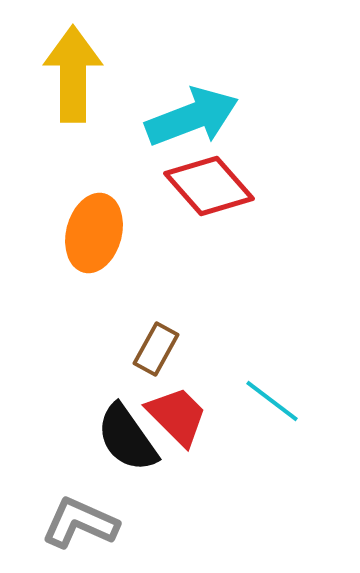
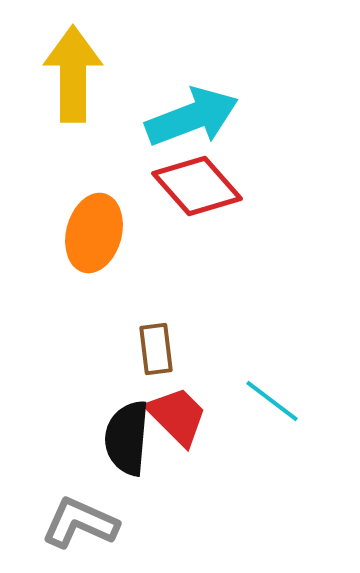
red diamond: moved 12 px left
brown rectangle: rotated 36 degrees counterclockwise
black semicircle: rotated 40 degrees clockwise
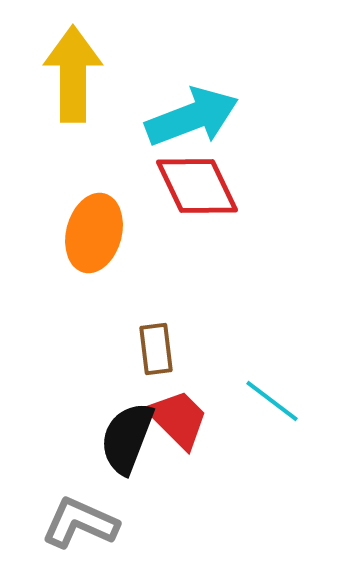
red diamond: rotated 16 degrees clockwise
red trapezoid: moved 1 px right, 3 px down
black semicircle: rotated 16 degrees clockwise
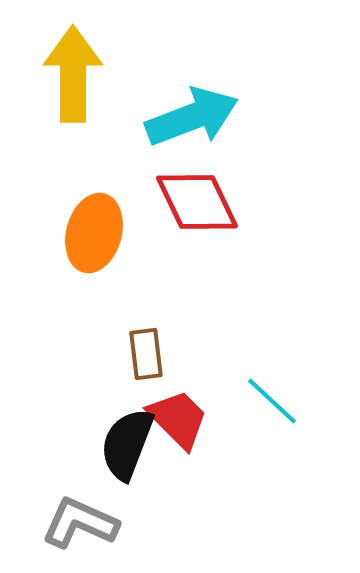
red diamond: moved 16 px down
brown rectangle: moved 10 px left, 5 px down
cyan line: rotated 6 degrees clockwise
black semicircle: moved 6 px down
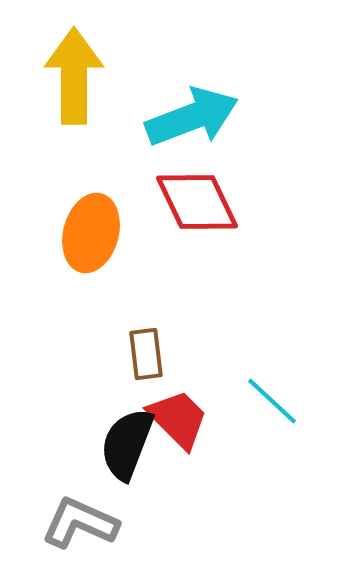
yellow arrow: moved 1 px right, 2 px down
orange ellipse: moved 3 px left
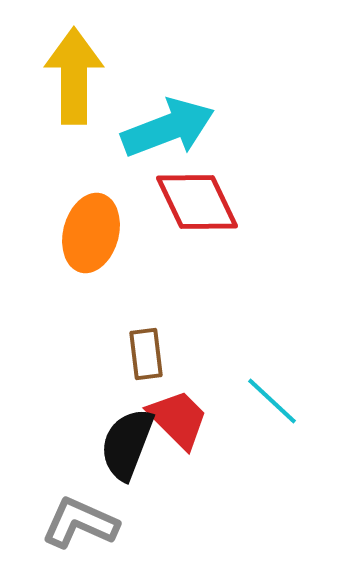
cyan arrow: moved 24 px left, 11 px down
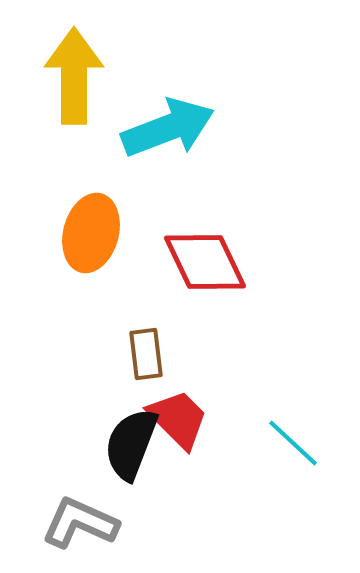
red diamond: moved 8 px right, 60 px down
cyan line: moved 21 px right, 42 px down
black semicircle: moved 4 px right
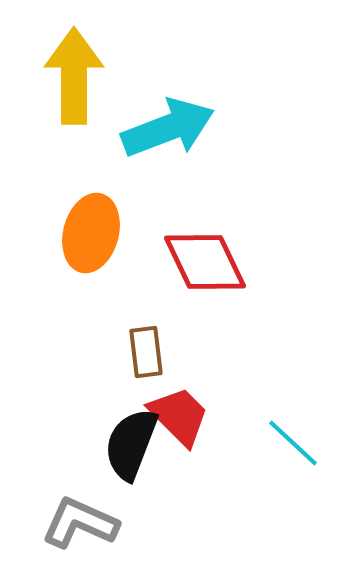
brown rectangle: moved 2 px up
red trapezoid: moved 1 px right, 3 px up
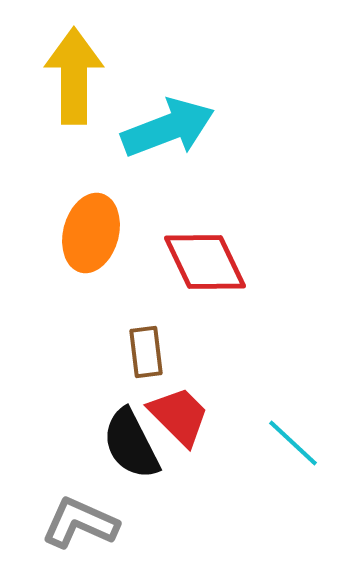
black semicircle: rotated 48 degrees counterclockwise
